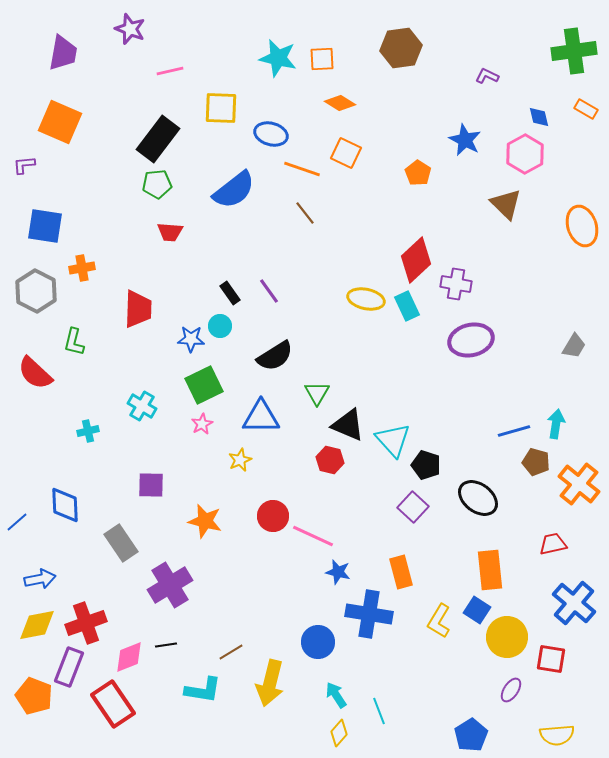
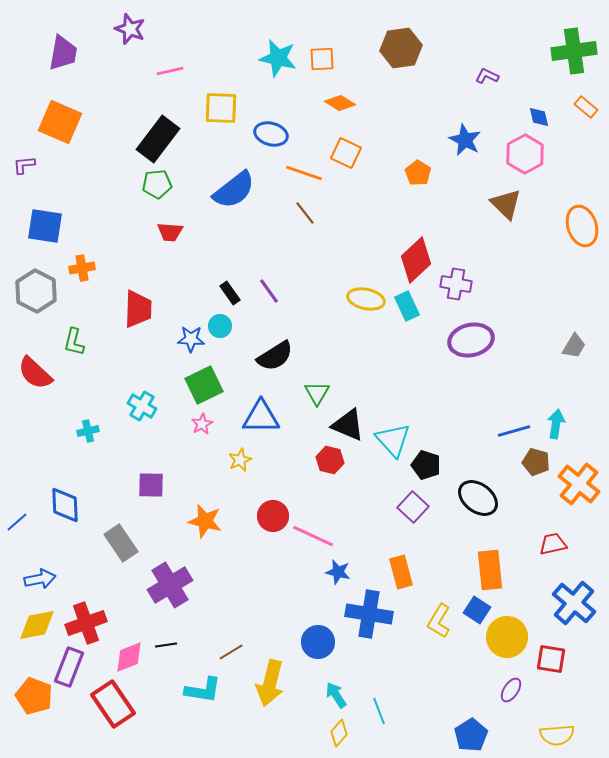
orange rectangle at (586, 109): moved 2 px up; rotated 10 degrees clockwise
orange line at (302, 169): moved 2 px right, 4 px down
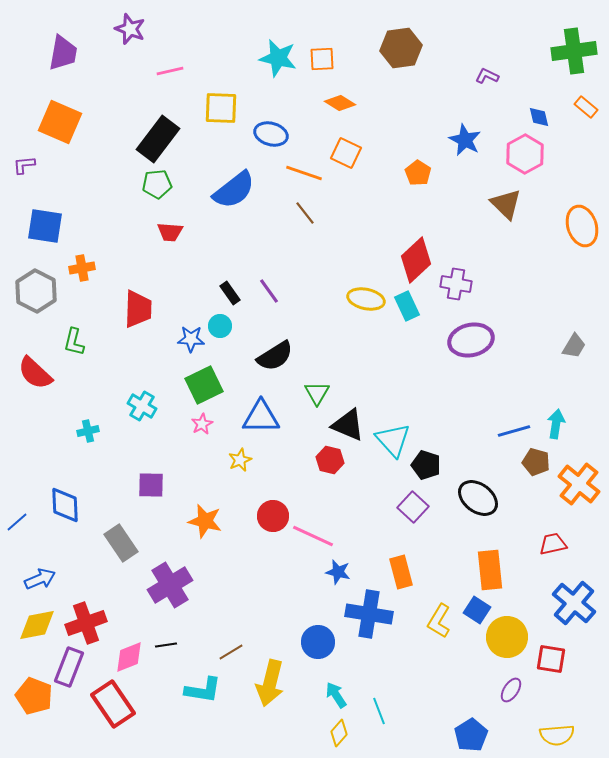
blue arrow at (40, 579): rotated 12 degrees counterclockwise
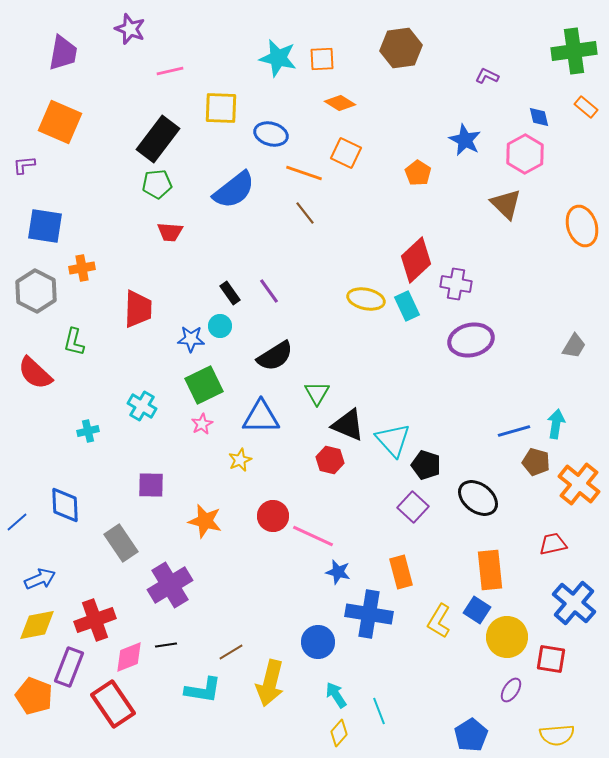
red cross at (86, 623): moved 9 px right, 3 px up
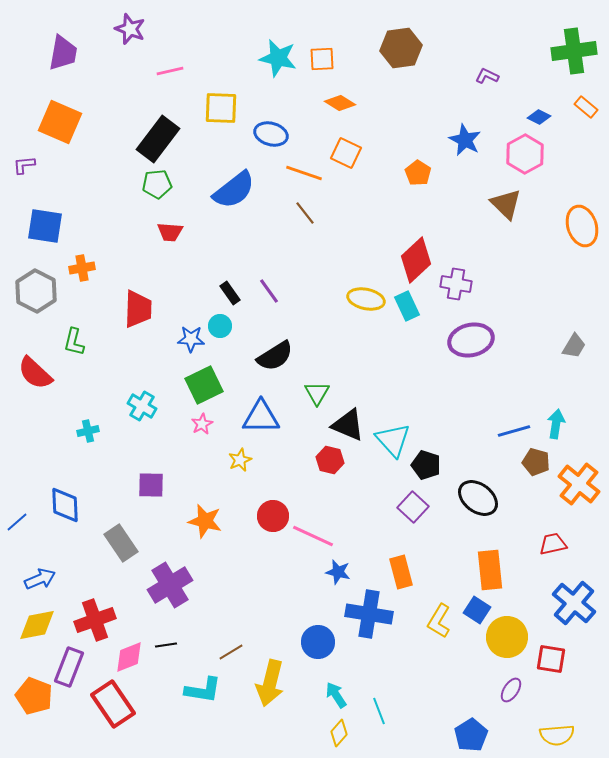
blue diamond at (539, 117): rotated 50 degrees counterclockwise
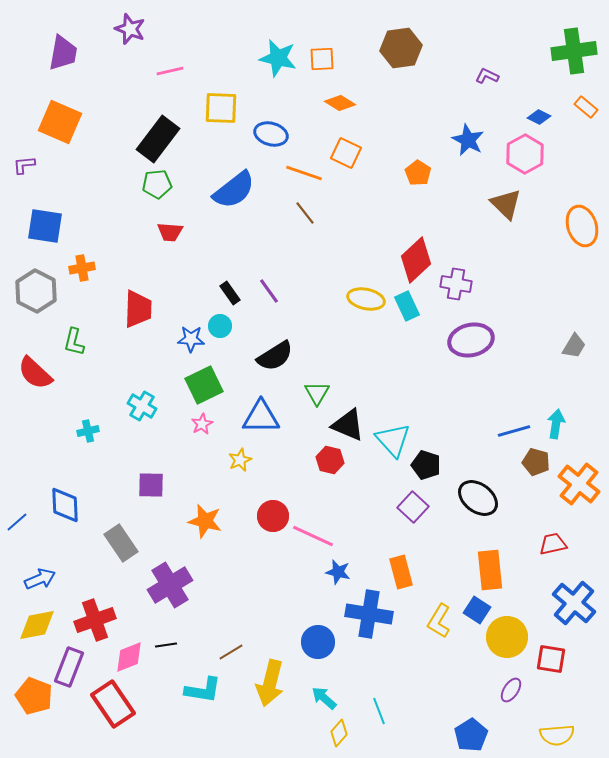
blue star at (465, 140): moved 3 px right
cyan arrow at (336, 695): moved 12 px left, 3 px down; rotated 16 degrees counterclockwise
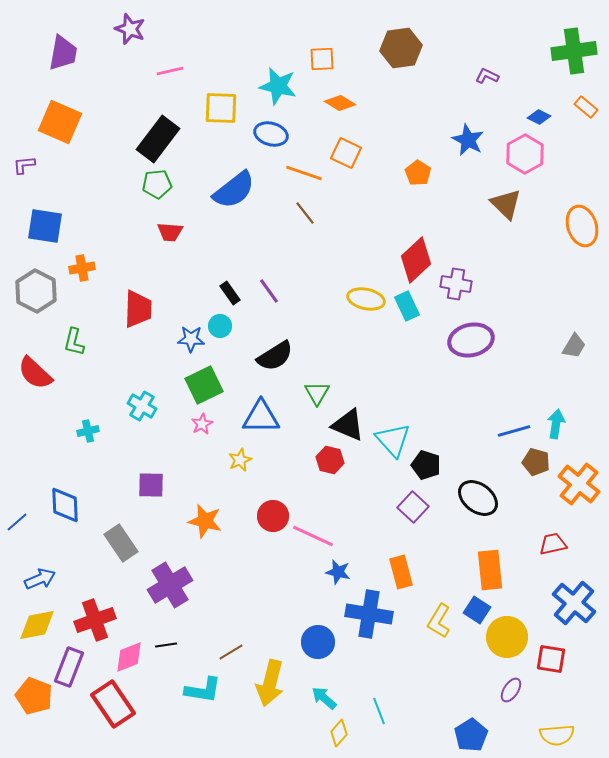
cyan star at (278, 58): moved 28 px down
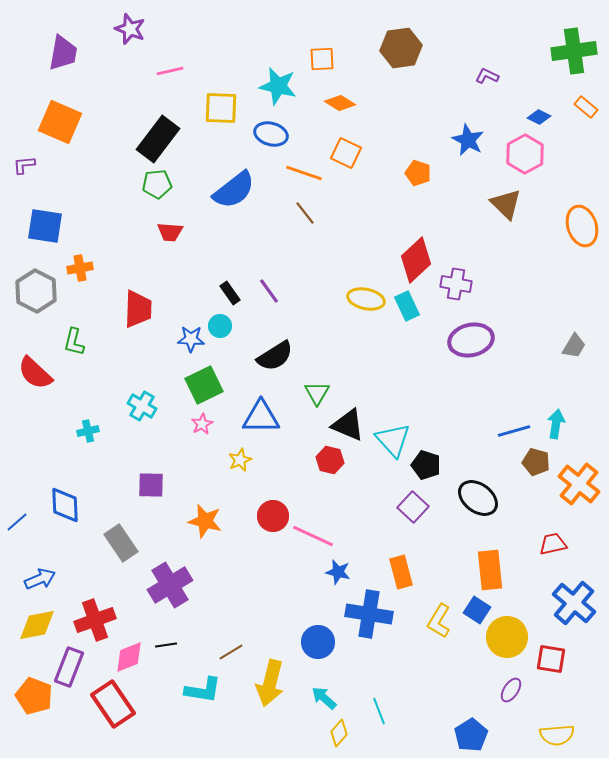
orange pentagon at (418, 173): rotated 15 degrees counterclockwise
orange cross at (82, 268): moved 2 px left
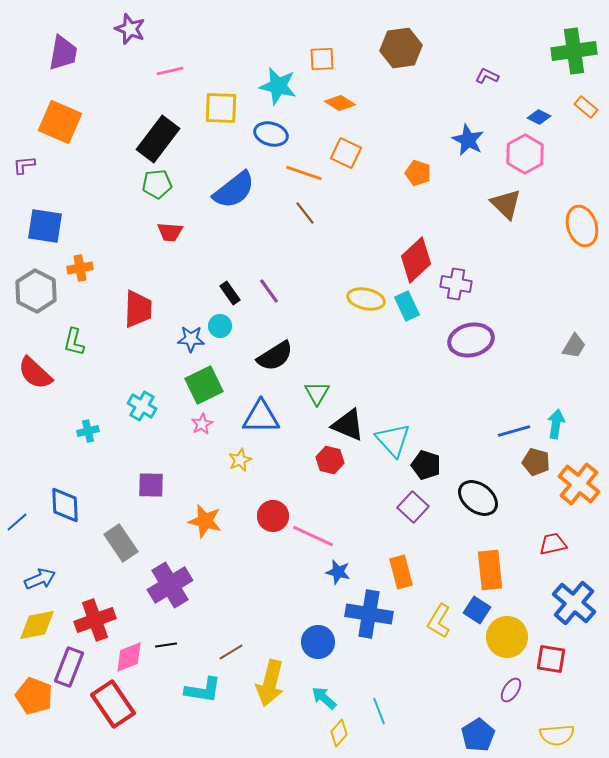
blue pentagon at (471, 735): moved 7 px right
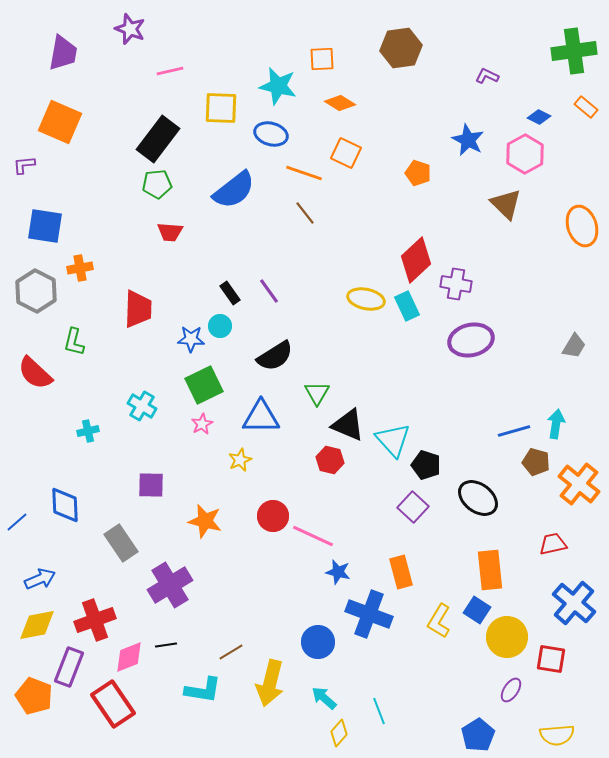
blue cross at (369, 614): rotated 12 degrees clockwise
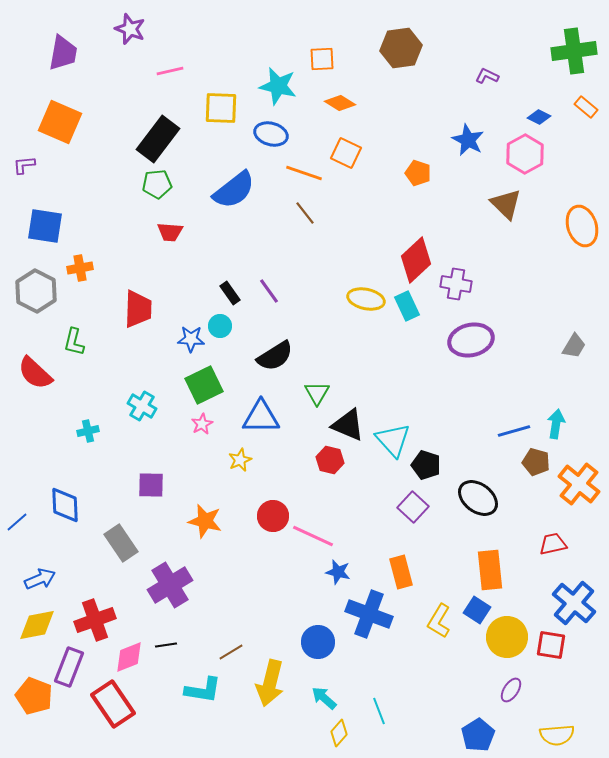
red square at (551, 659): moved 14 px up
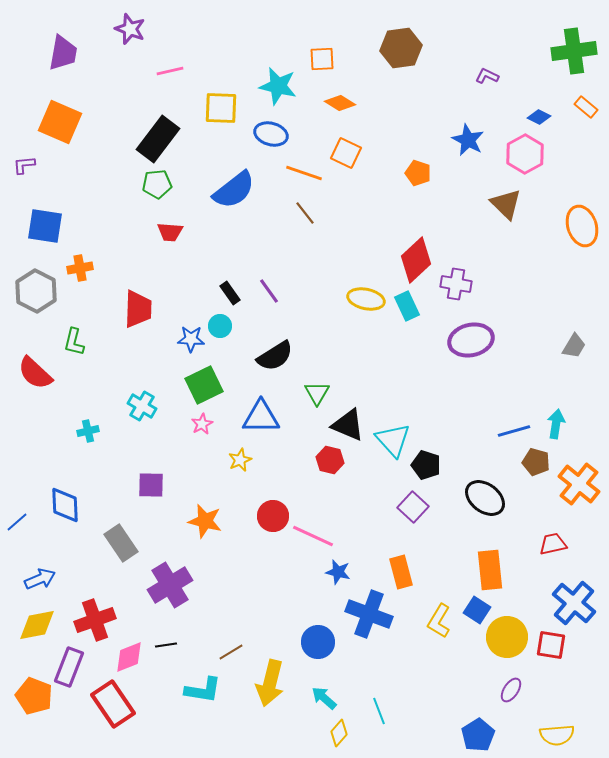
black ellipse at (478, 498): moved 7 px right
